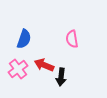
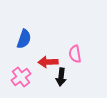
pink semicircle: moved 3 px right, 15 px down
red arrow: moved 4 px right, 3 px up; rotated 24 degrees counterclockwise
pink cross: moved 3 px right, 8 px down
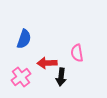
pink semicircle: moved 2 px right, 1 px up
red arrow: moved 1 px left, 1 px down
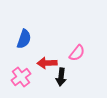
pink semicircle: rotated 132 degrees counterclockwise
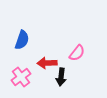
blue semicircle: moved 2 px left, 1 px down
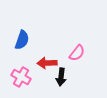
pink cross: rotated 24 degrees counterclockwise
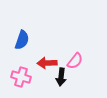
pink semicircle: moved 2 px left, 8 px down
pink cross: rotated 12 degrees counterclockwise
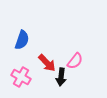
red arrow: rotated 132 degrees counterclockwise
pink cross: rotated 12 degrees clockwise
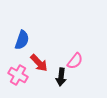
red arrow: moved 8 px left
pink cross: moved 3 px left, 2 px up
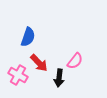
blue semicircle: moved 6 px right, 3 px up
black arrow: moved 2 px left, 1 px down
